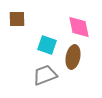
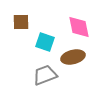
brown square: moved 4 px right, 3 px down
cyan square: moved 2 px left, 3 px up
brown ellipse: rotated 65 degrees clockwise
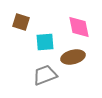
brown square: rotated 18 degrees clockwise
cyan square: rotated 24 degrees counterclockwise
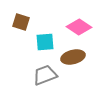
pink diamond: rotated 45 degrees counterclockwise
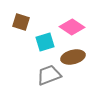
pink diamond: moved 7 px left
cyan square: rotated 12 degrees counterclockwise
gray trapezoid: moved 4 px right
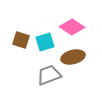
brown square: moved 18 px down
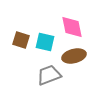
pink diamond: rotated 45 degrees clockwise
cyan square: rotated 30 degrees clockwise
brown ellipse: moved 1 px right, 1 px up
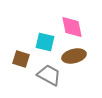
brown square: moved 19 px down
gray trapezoid: rotated 50 degrees clockwise
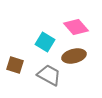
pink diamond: moved 4 px right; rotated 30 degrees counterclockwise
cyan square: rotated 18 degrees clockwise
brown square: moved 6 px left, 6 px down
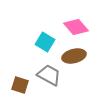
brown square: moved 5 px right, 20 px down
